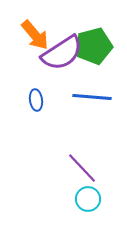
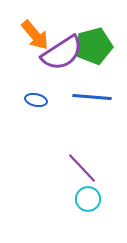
blue ellipse: rotated 70 degrees counterclockwise
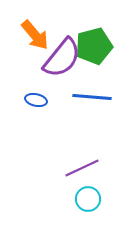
purple semicircle: moved 5 px down; rotated 18 degrees counterclockwise
purple line: rotated 72 degrees counterclockwise
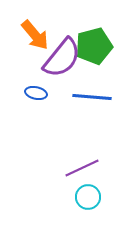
blue ellipse: moved 7 px up
cyan circle: moved 2 px up
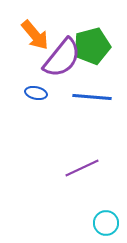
green pentagon: moved 2 px left
cyan circle: moved 18 px right, 26 px down
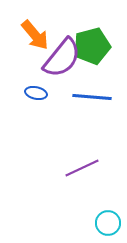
cyan circle: moved 2 px right
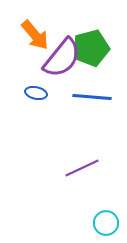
green pentagon: moved 1 px left, 2 px down
cyan circle: moved 2 px left
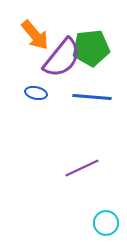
green pentagon: rotated 9 degrees clockwise
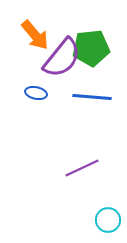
cyan circle: moved 2 px right, 3 px up
